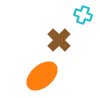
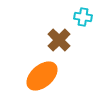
cyan cross: moved 2 px down; rotated 12 degrees counterclockwise
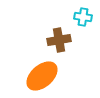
brown cross: rotated 35 degrees clockwise
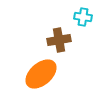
orange ellipse: moved 1 px left, 2 px up
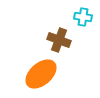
brown cross: rotated 30 degrees clockwise
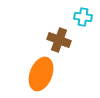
orange ellipse: rotated 28 degrees counterclockwise
